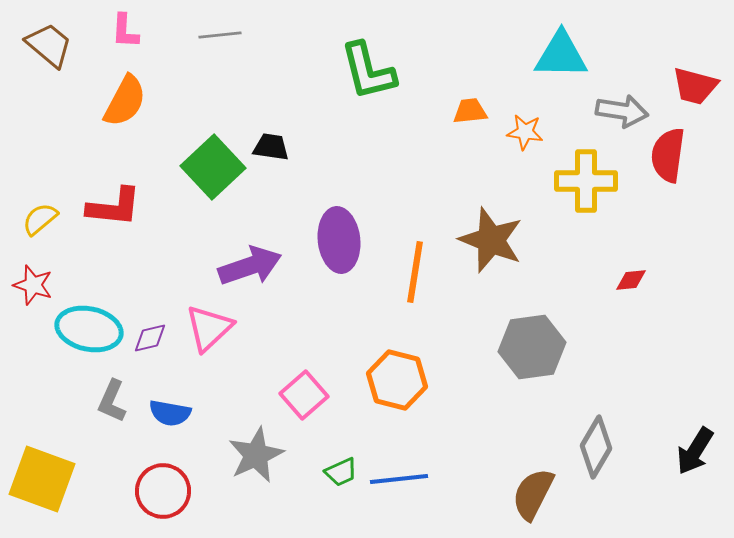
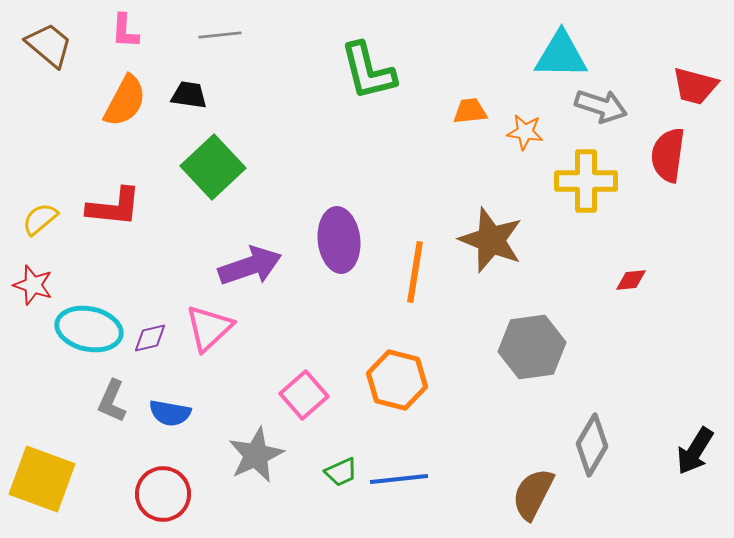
gray arrow: moved 21 px left, 5 px up; rotated 9 degrees clockwise
black trapezoid: moved 82 px left, 52 px up
gray diamond: moved 4 px left, 2 px up
red circle: moved 3 px down
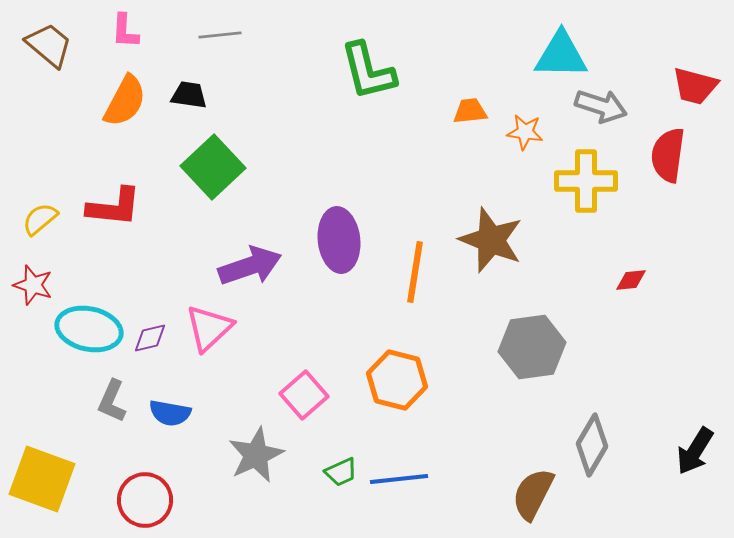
red circle: moved 18 px left, 6 px down
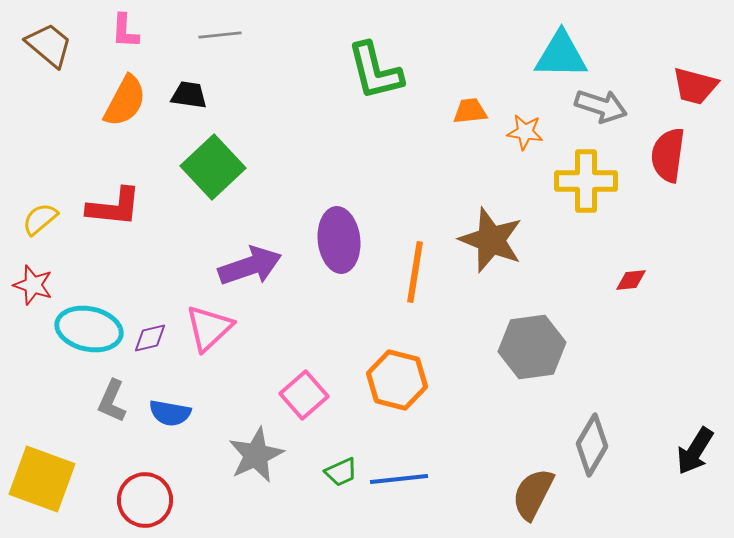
green L-shape: moved 7 px right
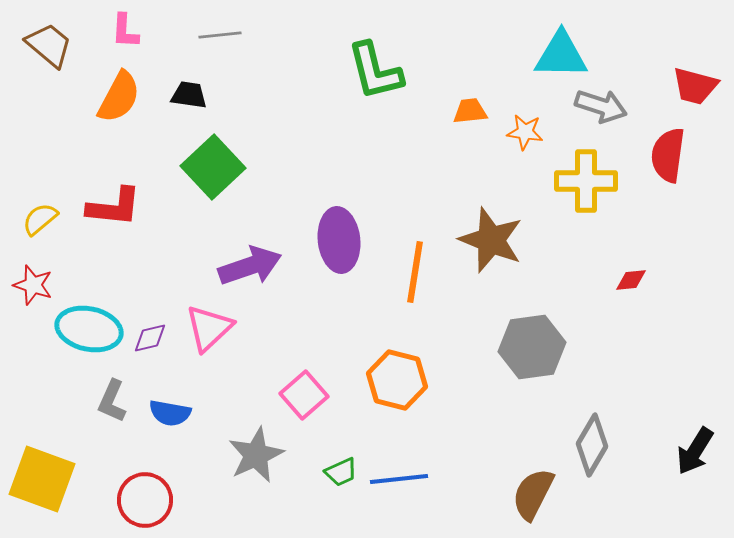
orange semicircle: moved 6 px left, 4 px up
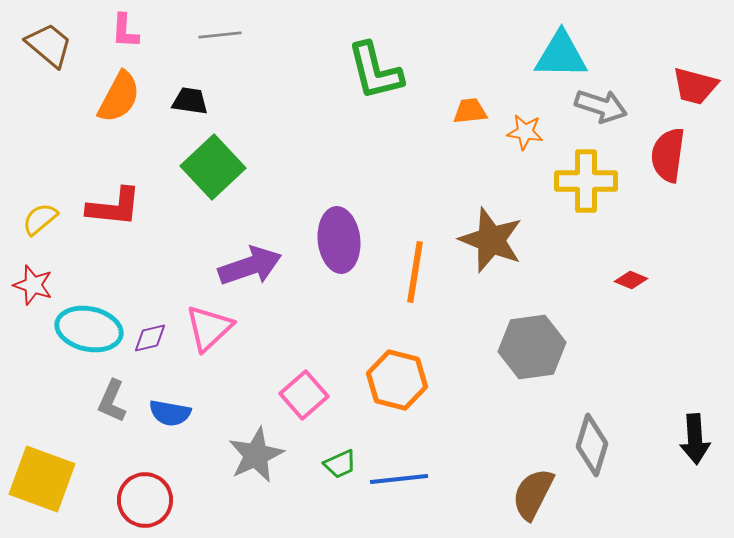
black trapezoid: moved 1 px right, 6 px down
red diamond: rotated 28 degrees clockwise
gray diamond: rotated 14 degrees counterclockwise
black arrow: moved 12 px up; rotated 36 degrees counterclockwise
green trapezoid: moved 1 px left, 8 px up
